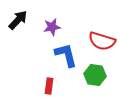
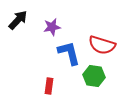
red semicircle: moved 4 px down
blue L-shape: moved 3 px right, 2 px up
green hexagon: moved 1 px left, 1 px down
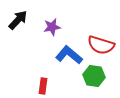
red semicircle: moved 1 px left
blue L-shape: moved 2 px down; rotated 36 degrees counterclockwise
red rectangle: moved 6 px left
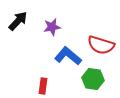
black arrow: moved 1 px down
blue L-shape: moved 1 px left, 1 px down
green hexagon: moved 1 px left, 3 px down
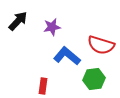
blue L-shape: moved 1 px left
green hexagon: moved 1 px right; rotated 15 degrees counterclockwise
